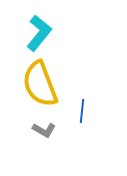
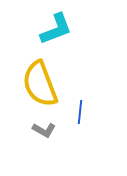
cyan L-shape: moved 17 px right, 4 px up; rotated 30 degrees clockwise
blue line: moved 2 px left, 1 px down
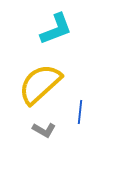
yellow semicircle: rotated 69 degrees clockwise
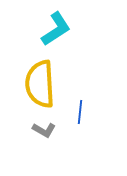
cyan L-shape: rotated 12 degrees counterclockwise
yellow semicircle: rotated 51 degrees counterclockwise
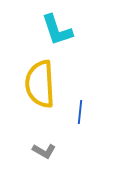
cyan L-shape: moved 1 px right, 1 px down; rotated 105 degrees clockwise
gray L-shape: moved 21 px down
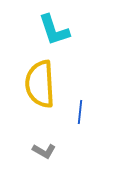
cyan L-shape: moved 3 px left
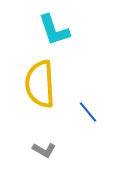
blue line: moved 8 px right; rotated 45 degrees counterclockwise
gray L-shape: moved 1 px up
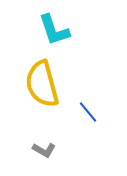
yellow semicircle: moved 2 px right; rotated 12 degrees counterclockwise
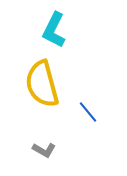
cyan L-shape: rotated 45 degrees clockwise
